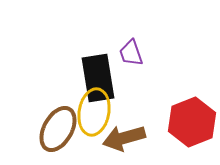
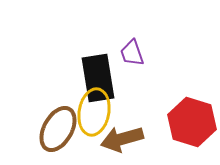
purple trapezoid: moved 1 px right
red hexagon: rotated 21 degrees counterclockwise
brown arrow: moved 2 px left, 1 px down
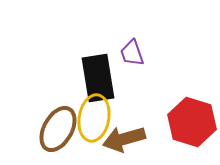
yellow ellipse: moved 6 px down
brown arrow: moved 2 px right
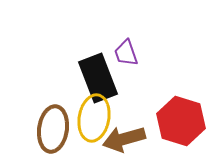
purple trapezoid: moved 6 px left
black rectangle: rotated 12 degrees counterclockwise
red hexagon: moved 11 px left, 1 px up
brown ellipse: moved 5 px left; rotated 21 degrees counterclockwise
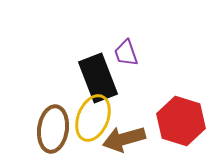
yellow ellipse: moved 1 px left; rotated 12 degrees clockwise
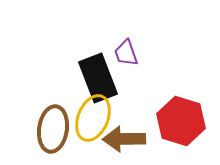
brown arrow: rotated 15 degrees clockwise
